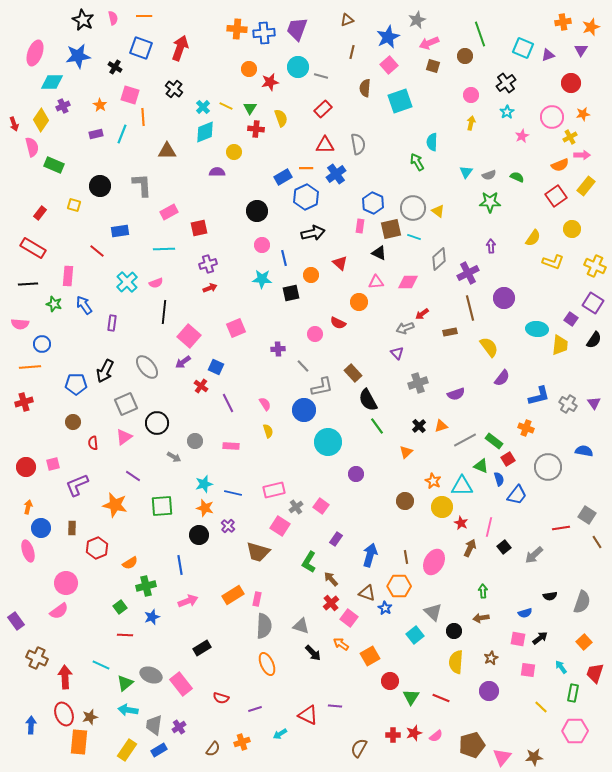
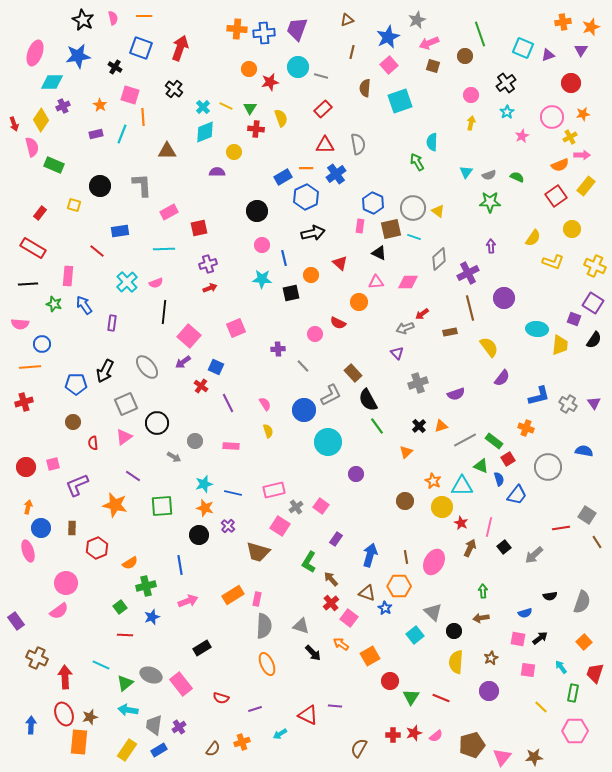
purple square at (571, 319): moved 3 px right; rotated 16 degrees counterclockwise
gray L-shape at (322, 387): moved 9 px right, 8 px down; rotated 15 degrees counterclockwise
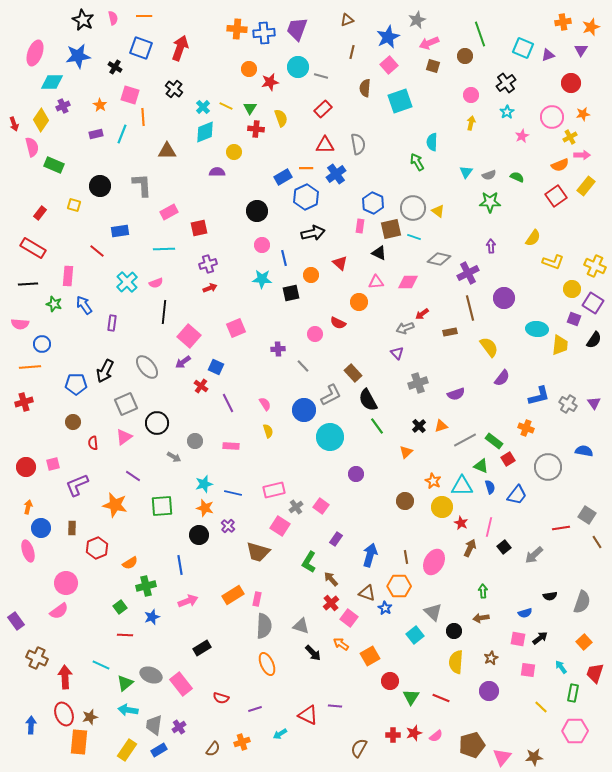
yellow circle at (572, 229): moved 60 px down
gray diamond at (439, 259): rotated 55 degrees clockwise
cyan circle at (328, 442): moved 2 px right, 5 px up
blue semicircle at (499, 479): moved 9 px left, 8 px down
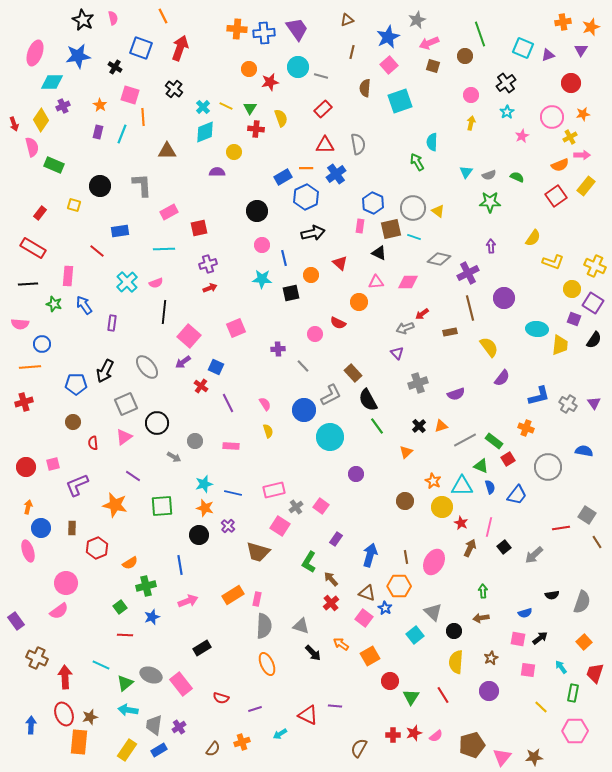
orange line at (144, 16): moved 19 px right; rotated 63 degrees clockwise
purple trapezoid at (297, 29): rotated 125 degrees clockwise
purple rectangle at (96, 134): moved 2 px right, 2 px up; rotated 64 degrees counterclockwise
black semicircle at (550, 596): moved 2 px right, 1 px up
pink square at (349, 618): moved 15 px right
red line at (441, 698): moved 2 px right, 3 px up; rotated 36 degrees clockwise
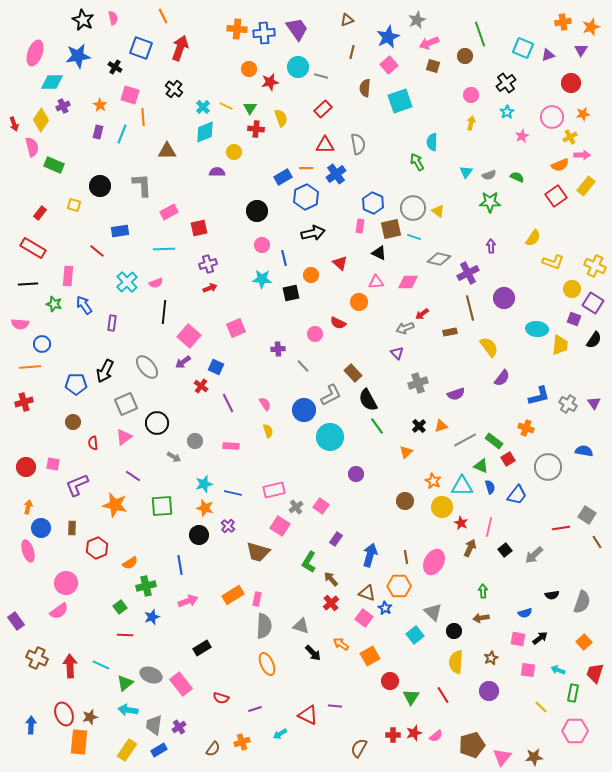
pink square at (53, 464): rotated 24 degrees clockwise
black square at (504, 547): moved 1 px right, 3 px down
cyan arrow at (561, 667): moved 3 px left, 3 px down; rotated 32 degrees counterclockwise
red arrow at (65, 677): moved 5 px right, 11 px up
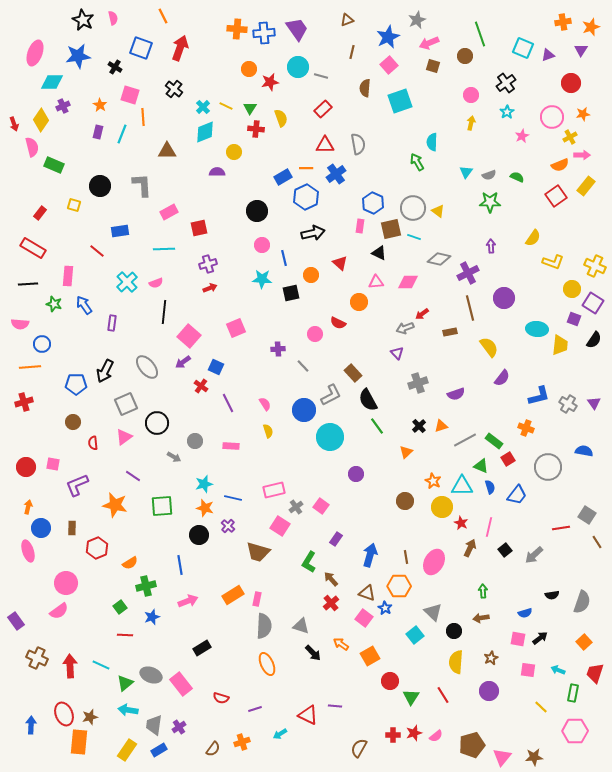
blue line at (233, 493): moved 5 px down
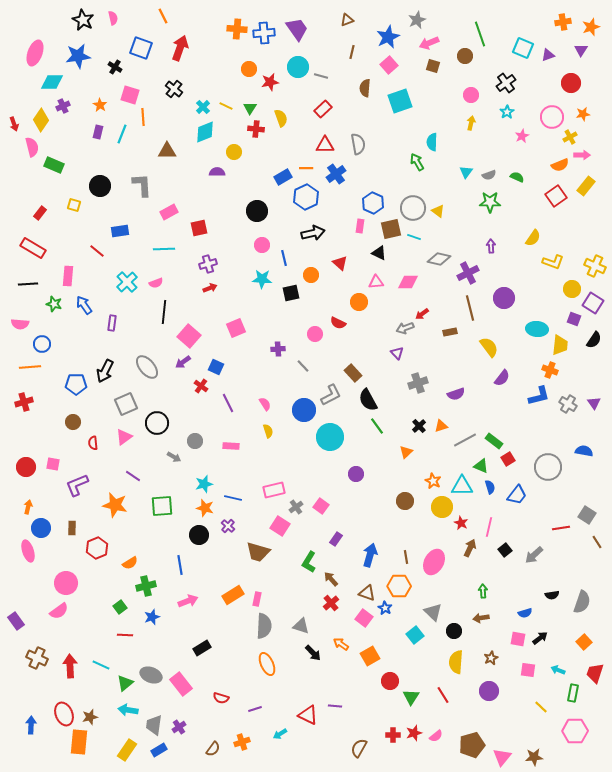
orange cross at (526, 428): moved 24 px right, 58 px up
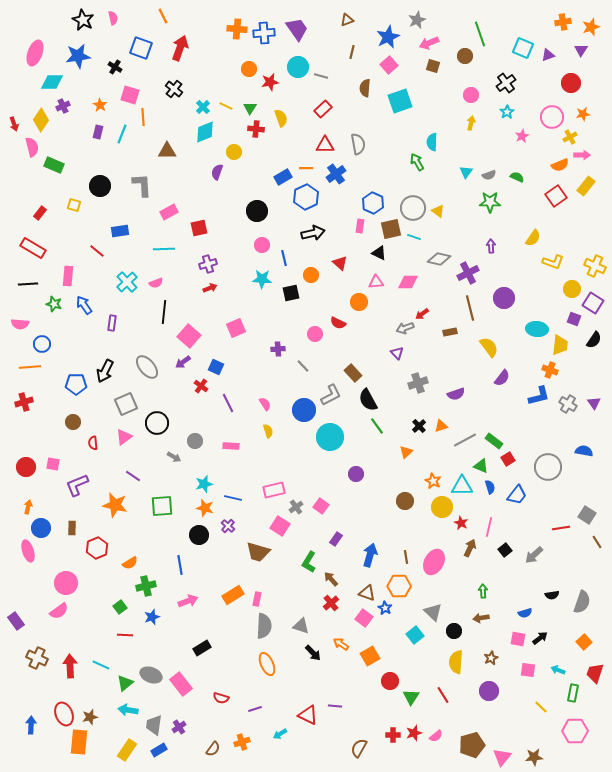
purple semicircle at (217, 172): rotated 70 degrees counterclockwise
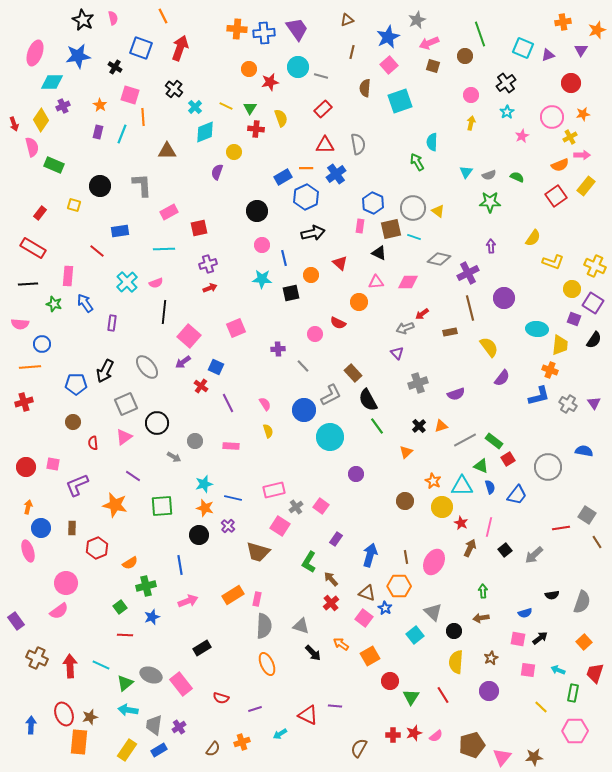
orange star at (591, 27): moved 6 px right, 3 px down
cyan cross at (203, 107): moved 8 px left
blue arrow at (84, 305): moved 1 px right, 2 px up
